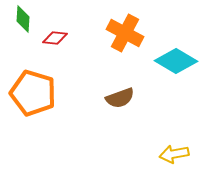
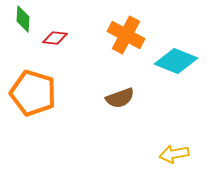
orange cross: moved 1 px right, 2 px down
cyan diamond: rotated 9 degrees counterclockwise
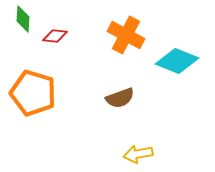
red diamond: moved 2 px up
cyan diamond: moved 1 px right
yellow arrow: moved 36 px left
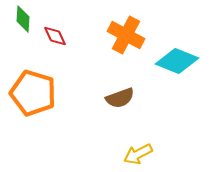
red diamond: rotated 60 degrees clockwise
yellow arrow: rotated 16 degrees counterclockwise
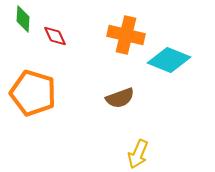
orange cross: rotated 15 degrees counterclockwise
cyan diamond: moved 8 px left, 1 px up
yellow arrow: rotated 40 degrees counterclockwise
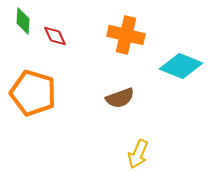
green diamond: moved 2 px down
cyan diamond: moved 12 px right, 6 px down
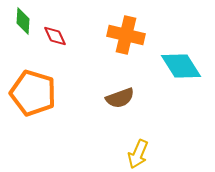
cyan diamond: rotated 36 degrees clockwise
